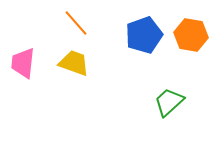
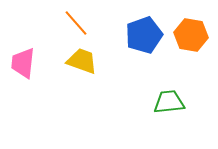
yellow trapezoid: moved 8 px right, 2 px up
green trapezoid: rotated 36 degrees clockwise
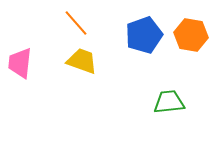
pink trapezoid: moved 3 px left
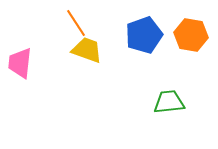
orange line: rotated 8 degrees clockwise
yellow trapezoid: moved 5 px right, 11 px up
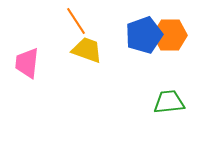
orange line: moved 2 px up
orange hexagon: moved 21 px left; rotated 8 degrees counterclockwise
pink trapezoid: moved 7 px right
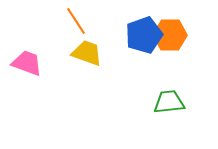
yellow trapezoid: moved 3 px down
pink trapezoid: rotated 104 degrees clockwise
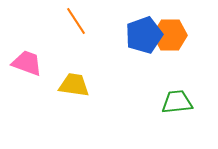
yellow trapezoid: moved 13 px left, 32 px down; rotated 12 degrees counterclockwise
green trapezoid: moved 8 px right
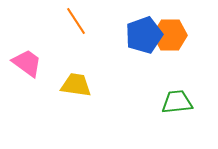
pink trapezoid: rotated 16 degrees clockwise
yellow trapezoid: moved 2 px right
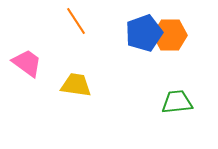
blue pentagon: moved 2 px up
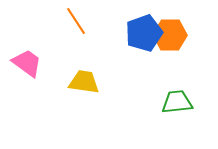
yellow trapezoid: moved 8 px right, 3 px up
